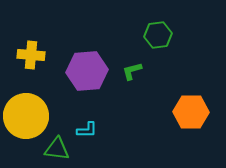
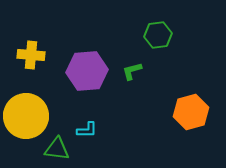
orange hexagon: rotated 16 degrees counterclockwise
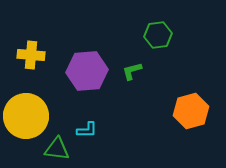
orange hexagon: moved 1 px up
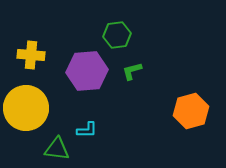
green hexagon: moved 41 px left
yellow circle: moved 8 px up
